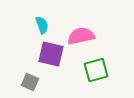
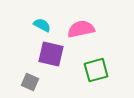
cyan semicircle: rotated 42 degrees counterclockwise
pink semicircle: moved 7 px up
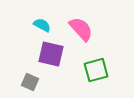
pink semicircle: rotated 60 degrees clockwise
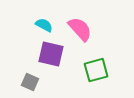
cyan semicircle: moved 2 px right
pink semicircle: moved 1 px left
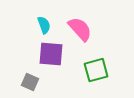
cyan semicircle: rotated 42 degrees clockwise
purple square: rotated 8 degrees counterclockwise
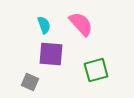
pink semicircle: moved 1 px right, 5 px up
